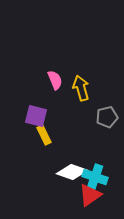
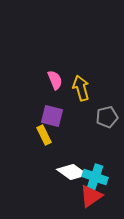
purple square: moved 16 px right
white diamond: rotated 16 degrees clockwise
red triangle: moved 1 px right, 1 px down
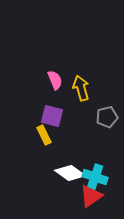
white diamond: moved 2 px left, 1 px down
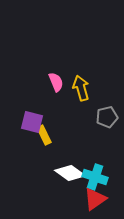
pink semicircle: moved 1 px right, 2 px down
purple square: moved 20 px left, 6 px down
red triangle: moved 4 px right, 3 px down
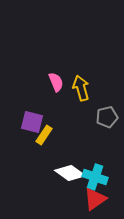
yellow rectangle: rotated 60 degrees clockwise
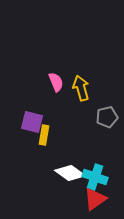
yellow rectangle: rotated 24 degrees counterclockwise
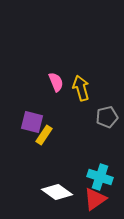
yellow rectangle: rotated 24 degrees clockwise
white diamond: moved 13 px left, 19 px down
cyan cross: moved 5 px right
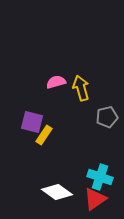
pink semicircle: rotated 84 degrees counterclockwise
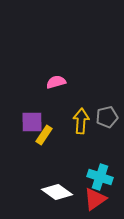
yellow arrow: moved 33 px down; rotated 20 degrees clockwise
purple square: rotated 15 degrees counterclockwise
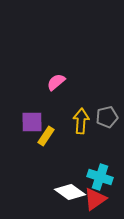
pink semicircle: rotated 24 degrees counterclockwise
yellow rectangle: moved 2 px right, 1 px down
white diamond: moved 13 px right
